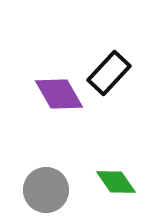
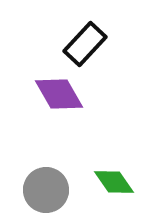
black rectangle: moved 24 px left, 29 px up
green diamond: moved 2 px left
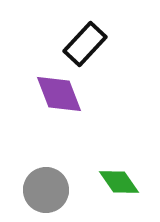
purple diamond: rotated 9 degrees clockwise
green diamond: moved 5 px right
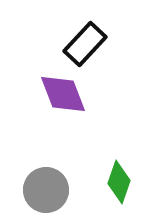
purple diamond: moved 4 px right
green diamond: rotated 54 degrees clockwise
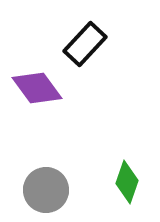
purple diamond: moved 26 px left, 6 px up; rotated 15 degrees counterclockwise
green diamond: moved 8 px right
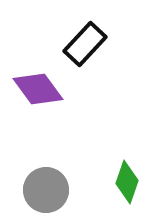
purple diamond: moved 1 px right, 1 px down
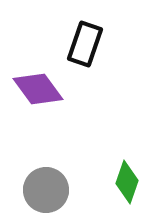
black rectangle: rotated 24 degrees counterclockwise
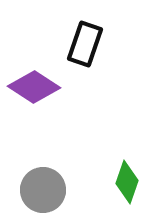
purple diamond: moved 4 px left, 2 px up; rotated 21 degrees counterclockwise
gray circle: moved 3 px left
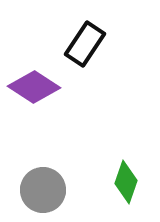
black rectangle: rotated 15 degrees clockwise
green diamond: moved 1 px left
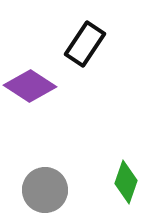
purple diamond: moved 4 px left, 1 px up
gray circle: moved 2 px right
